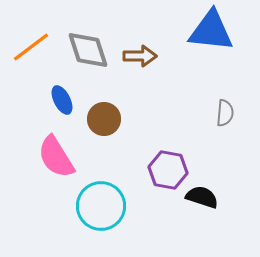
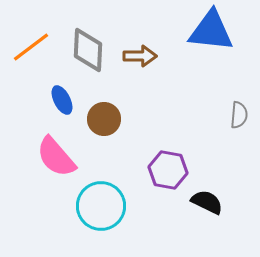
gray diamond: rotated 21 degrees clockwise
gray semicircle: moved 14 px right, 2 px down
pink semicircle: rotated 9 degrees counterclockwise
black semicircle: moved 5 px right, 5 px down; rotated 8 degrees clockwise
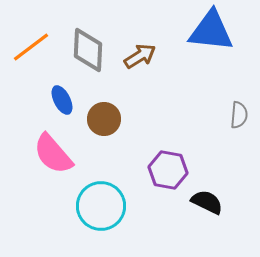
brown arrow: rotated 32 degrees counterclockwise
pink semicircle: moved 3 px left, 3 px up
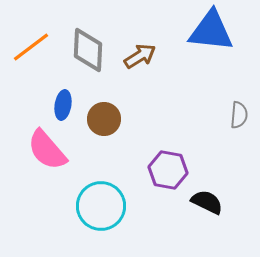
blue ellipse: moved 1 px right, 5 px down; rotated 36 degrees clockwise
pink semicircle: moved 6 px left, 4 px up
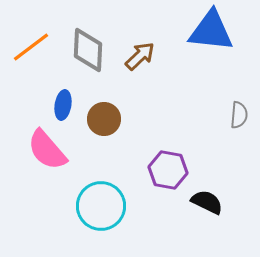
brown arrow: rotated 12 degrees counterclockwise
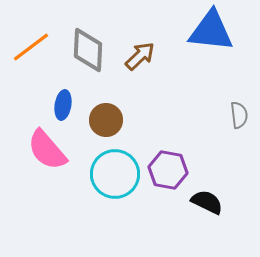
gray semicircle: rotated 12 degrees counterclockwise
brown circle: moved 2 px right, 1 px down
cyan circle: moved 14 px right, 32 px up
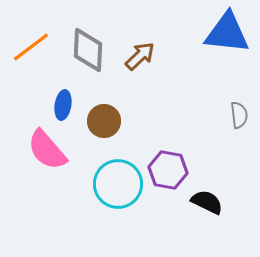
blue triangle: moved 16 px right, 2 px down
brown circle: moved 2 px left, 1 px down
cyan circle: moved 3 px right, 10 px down
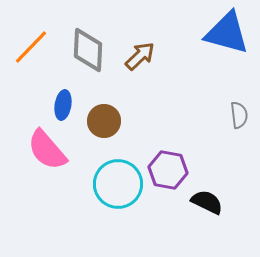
blue triangle: rotated 9 degrees clockwise
orange line: rotated 9 degrees counterclockwise
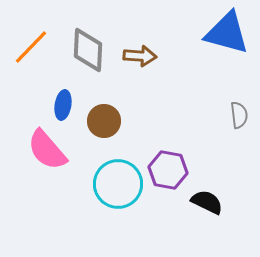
brown arrow: rotated 48 degrees clockwise
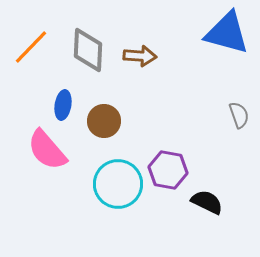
gray semicircle: rotated 12 degrees counterclockwise
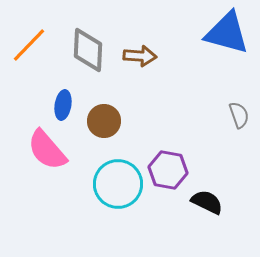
orange line: moved 2 px left, 2 px up
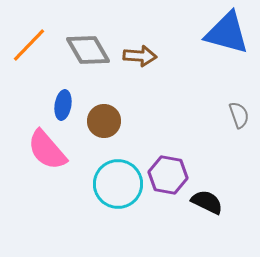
gray diamond: rotated 33 degrees counterclockwise
purple hexagon: moved 5 px down
